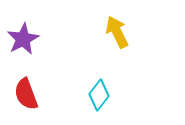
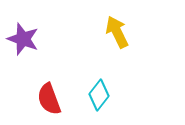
purple star: rotated 24 degrees counterclockwise
red semicircle: moved 23 px right, 5 px down
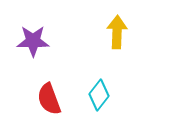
yellow arrow: rotated 28 degrees clockwise
purple star: moved 10 px right, 2 px down; rotated 20 degrees counterclockwise
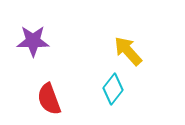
yellow arrow: moved 11 px right, 19 px down; rotated 44 degrees counterclockwise
cyan diamond: moved 14 px right, 6 px up
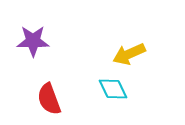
yellow arrow: moved 1 px right, 3 px down; rotated 72 degrees counterclockwise
cyan diamond: rotated 64 degrees counterclockwise
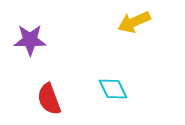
purple star: moved 3 px left, 1 px up
yellow arrow: moved 5 px right, 32 px up
